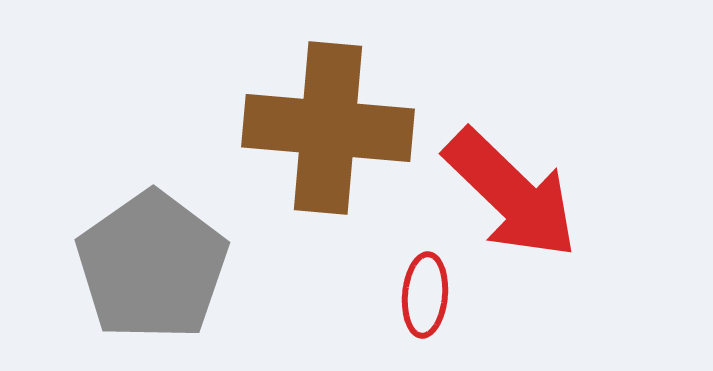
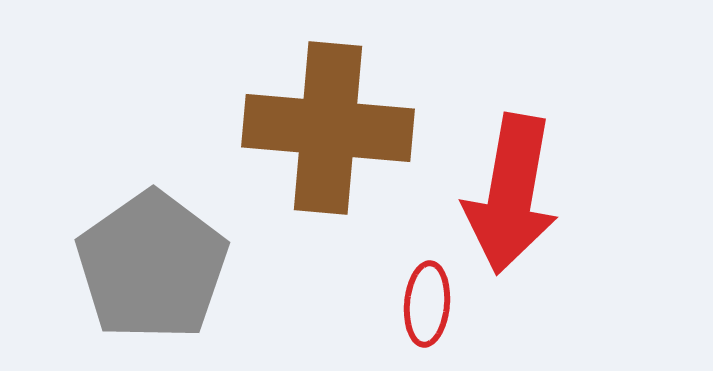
red arrow: rotated 56 degrees clockwise
red ellipse: moved 2 px right, 9 px down
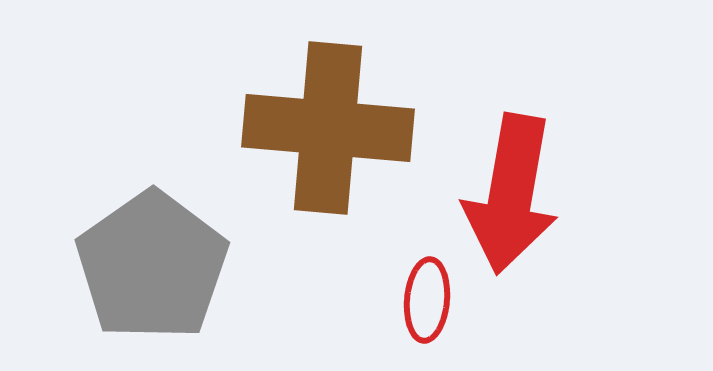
red ellipse: moved 4 px up
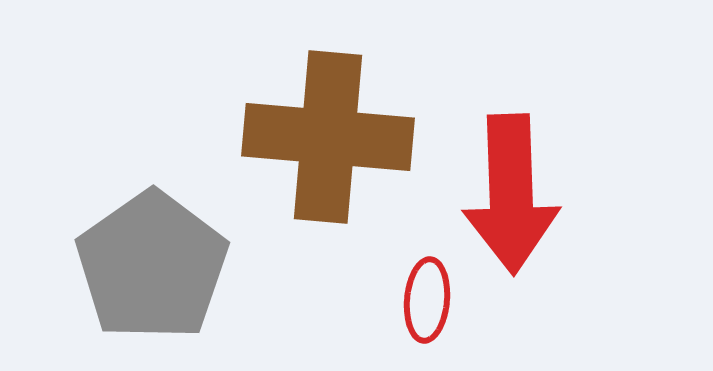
brown cross: moved 9 px down
red arrow: rotated 12 degrees counterclockwise
